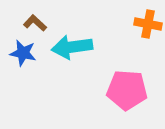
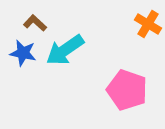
orange cross: rotated 20 degrees clockwise
cyan arrow: moved 7 px left, 3 px down; rotated 27 degrees counterclockwise
pink pentagon: rotated 15 degrees clockwise
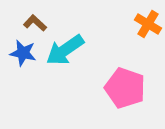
pink pentagon: moved 2 px left, 2 px up
